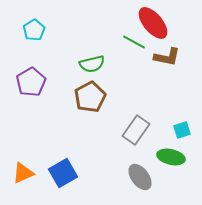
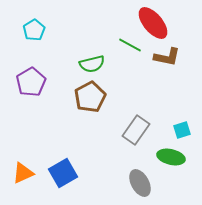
green line: moved 4 px left, 3 px down
gray ellipse: moved 6 px down; rotated 8 degrees clockwise
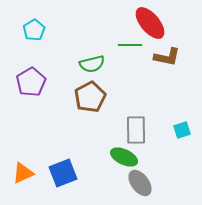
red ellipse: moved 3 px left
green line: rotated 30 degrees counterclockwise
gray rectangle: rotated 36 degrees counterclockwise
green ellipse: moved 47 px left; rotated 12 degrees clockwise
blue square: rotated 8 degrees clockwise
gray ellipse: rotated 8 degrees counterclockwise
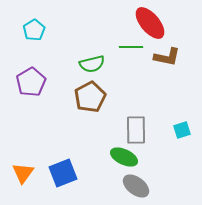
green line: moved 1 px right, 2 px down
orange triangle: rotated 30 degrees counterclockwise
gray ellipse: moved 4 px left, 3 px down; rotated 16 degrees counterclockwise
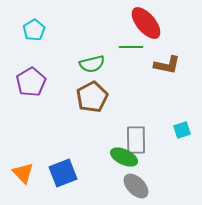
red ellipse: moved 4 px left
brown L-shape: moved 8 px down
brown pentagon: moved 2 px right
gray rectangle: moved 10 px down
orange triangle: rotated 20 degrees counterclockwise
gray ellipse: rotated 8 degrees clockwise
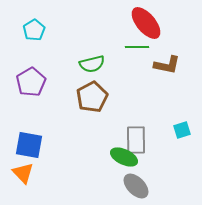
green line: moved 6 px right
blue square: moved 34 px left, 28 px up; rotated 32 degrees clockwise
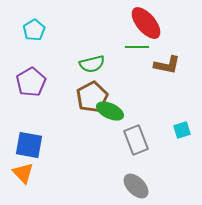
gray rectangle: rotated 20 degrees counterclockwise
green ellipse: moved 14 px left, 46 px up
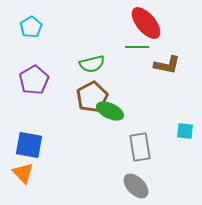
cyan pentagon: moved 3 px left, 3 px up
purple pentagon: moved 3 px right, 2 px up
cyan square: moved 3 px right, 1 px down; rotated 24 degrees clockwise
gray rectangle: moved 4 px right, 7 px down; rotated 12 degrees clockwise
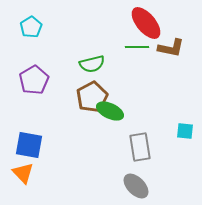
brown L-shape: moved 4 px right, 17 px up
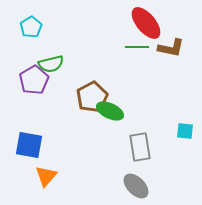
green semicircle: moved 41 px left
orange triangle: moved 23 px right, 3 px down; rotated 25 degrees clockwise
